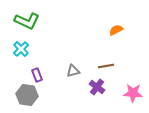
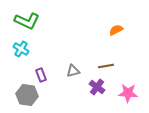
cyan cross: rotated 14 degrees counterclockwise
purple rectangle: moved 4 px right
pink star: moved 5 px left
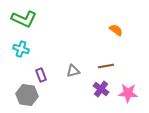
green L-shape: moved 3 px left, 2 px up
orange semicircle: rotated 64 degrees clockwise
cyan cross: rotated 14 degrees counterclockwise
purple cross: moved 4 px right, 2 px down
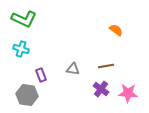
gray triangle: moved 2 px up; rotated 24 degrees clockwise
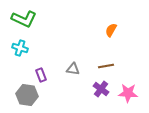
orange semicircle: moved 5 px left; rotated 96 degrees counterclockwise
cyan cross: moved 1 px left, 1 px up
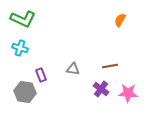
green L-shape: moved 1 px left
orange semicircle: moved 9 px right, 10 px up
brown line: moved 4 px right
gray hexagon: moved 2 px left, 3 px up
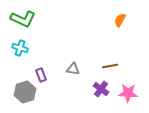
gray hexagon: rotated 25 degrees counterclockwise
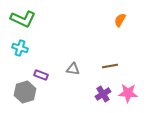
purple rectangle: rotated 48 degrees counterclockwise
purple cross: moved 2 px right, 5 px down; rotated 21 degrees clockwise
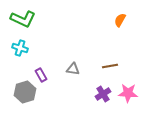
purple rectangle: rotated 40 degrees clockwise
